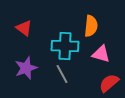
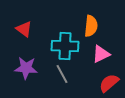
red triangle: moved 1 px down
pink triangle: rotated 42 degrees counterclockwise
purple star: rotated 25 degrees clockwise
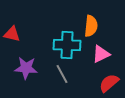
red triangle: moved 12 px left, 5 px down; rotated 24 degrees counterclockwise
cyan cross: moved 2 px right, 1 px up
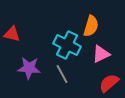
orange semicircle: rotated 10 degrees clockwise
cyan cross: rotated 24 degrees clockwise
purple star: moved 3 px right
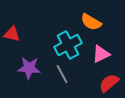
orange semicircle: moved 4 px up; rotated 105 degrees clockwise
cyan cross: moved 1 px right; rotated 36 degrees clockwise
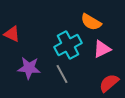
red triangle: rotated 12 degrees clockwise
pink triangle: moved 1 px right, 5 px up
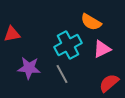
red triangle: rotated 36 degrees counterclockwise
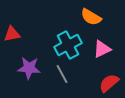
orange semicircle: moved 5 px up
